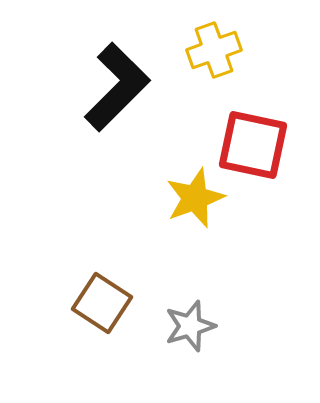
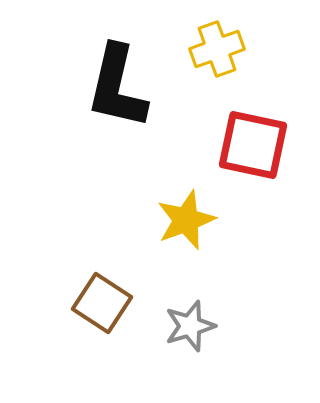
yellow cross: moved 3 px right, 1 px up
black L-shape: rotated 148 degrees clockwise
yellow star: moved 9 px left, 22 px down
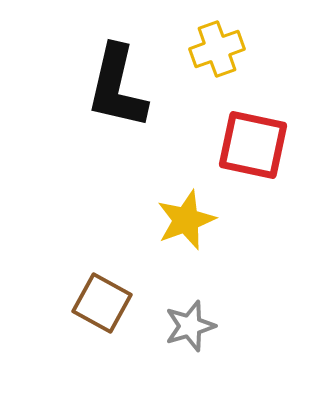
brown square: rotated 4 degrees counterclockwise
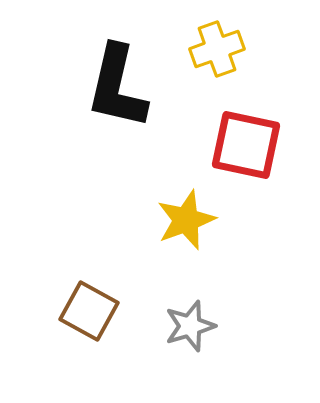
red square: moved 7 px left
brown square: moved 13 px left, 8 px down
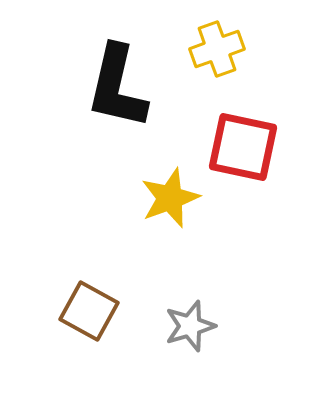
red square: moved 3 px left, 2 px down
yellow star: moved 16 px left, 22 px up
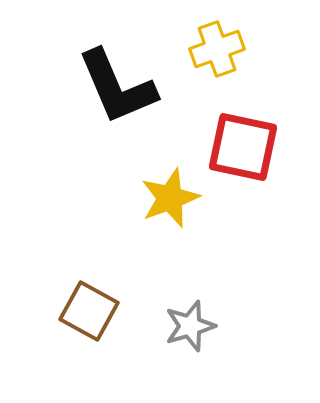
black L-shape: rotated 36 degrees counterclockwise
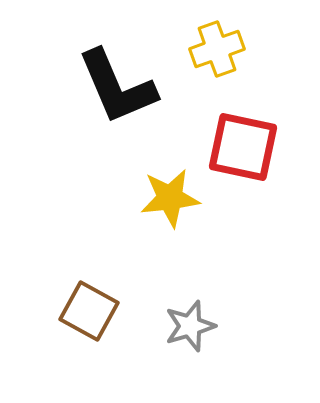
yellow star: rotated 14 degrees clockwise
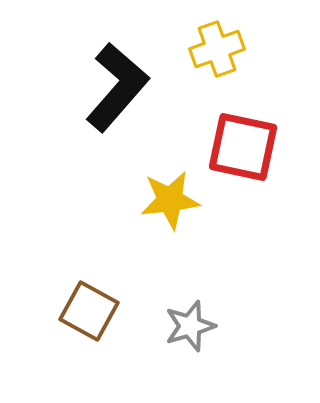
black L-shape: rotated 116 degrees counterclockwise
yellow star: moved 2 px down
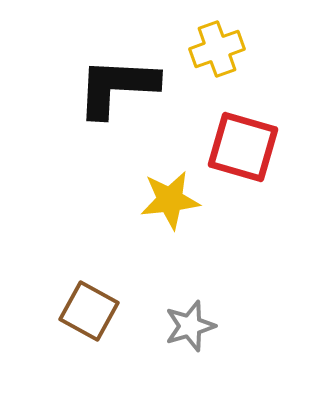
black L-shape: rotated 128 degrees counterclockwise
red square: rotated 4 degrees clockwise
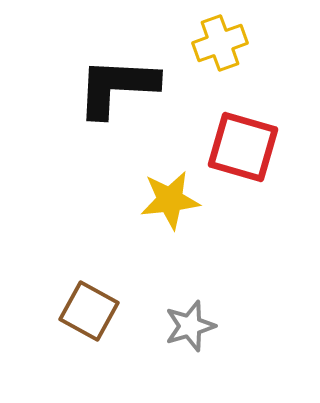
yellow cross: moved 3 px right, 6 px up
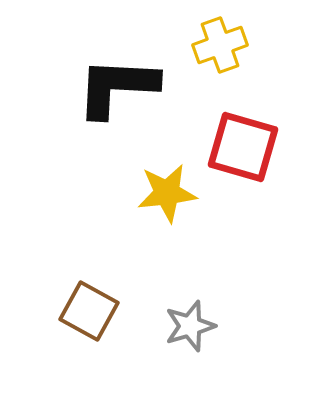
yellow cross: moved 2 px down
yellow star: moved 3 px left, 7 px up
